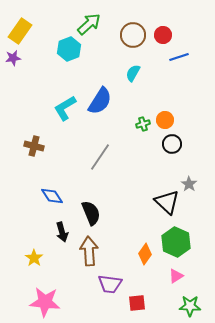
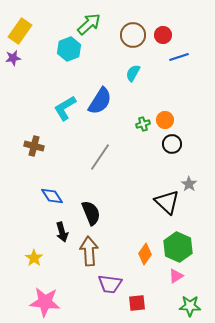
green hexagon: moved 2 px right, 5 px down
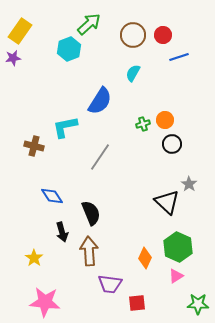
cyan L-shape: moved 19 px down; rotated 20 degrees clockwise
orange diamond: moved 4 px down; rotated 10 degrees counterclockwise
green star: moved 8 px right, 2 px up
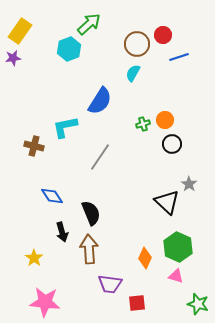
brown circle: moved 4 px right, 9 px down
brown arrow: moved 2 px up
pink triangle: rotated 49 degrees clockwise
green star: rotated 15 degrees clockwise
